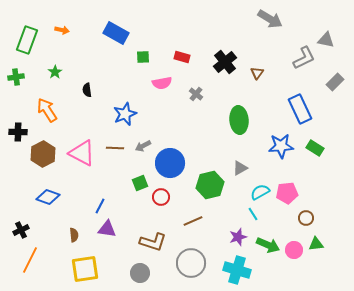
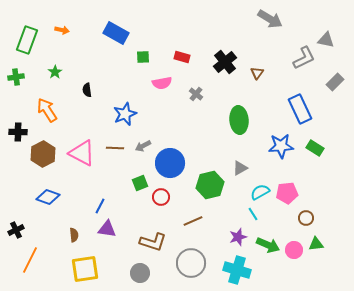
black cross at (21, 230): moved 5 px left
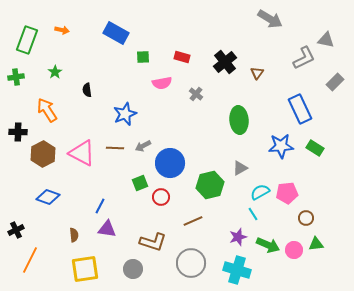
gray circle at (140, 273): moved 7 px left, 4 px up
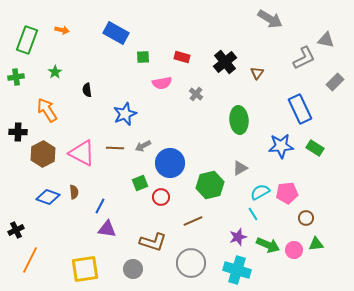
brown semicircle at (74, 235): moved 43 px up
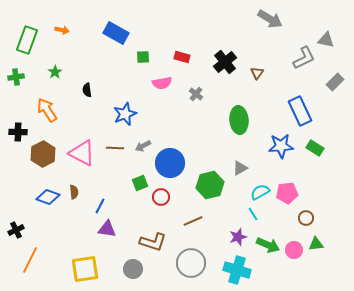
blue rectangle at (300, 109): moved 2 px down
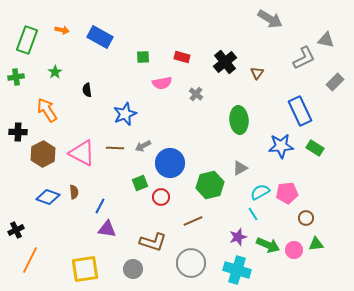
blue rectangle at (116, 33): moved 16 px left, 4 px down
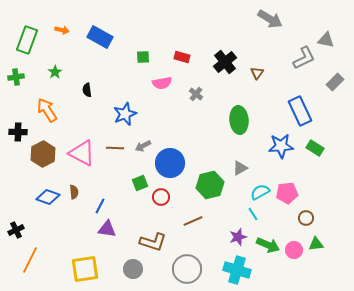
gray circle at (191, 263): moved 4 px left, 6 px down
